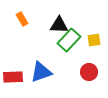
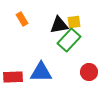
black triangle: rotated 12 degrees counterclockwise
yellow square: moved 20 px left, 18 px up
blue triangle: rotated 20 degrees clockwise
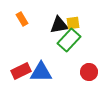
yellow square: moved 1 px left, 1 px down
red rectangle: moved 8 px right, 6 px up; rotated 24 degrees counterclockwise
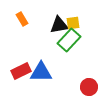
red circle: moved 15 px down
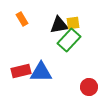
red rectangle: rotated 12 degrees clockwise
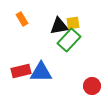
black triangle: moved 1 px down
red circle: moved 3 px right, 1 px up
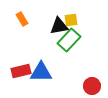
yellow square: moved 2 px left, 3 px up
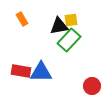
red rectangle: rotated 24 degrees clockwise
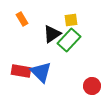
black triangle: moved 7 px left, 8 px down; rotated 24 degrees counterclockwise
blue triangle: rotated 45 degrees clockwise
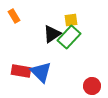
orange rectangle: moved 8 px left, 3 px up
green rectangle: moved 3 px up
